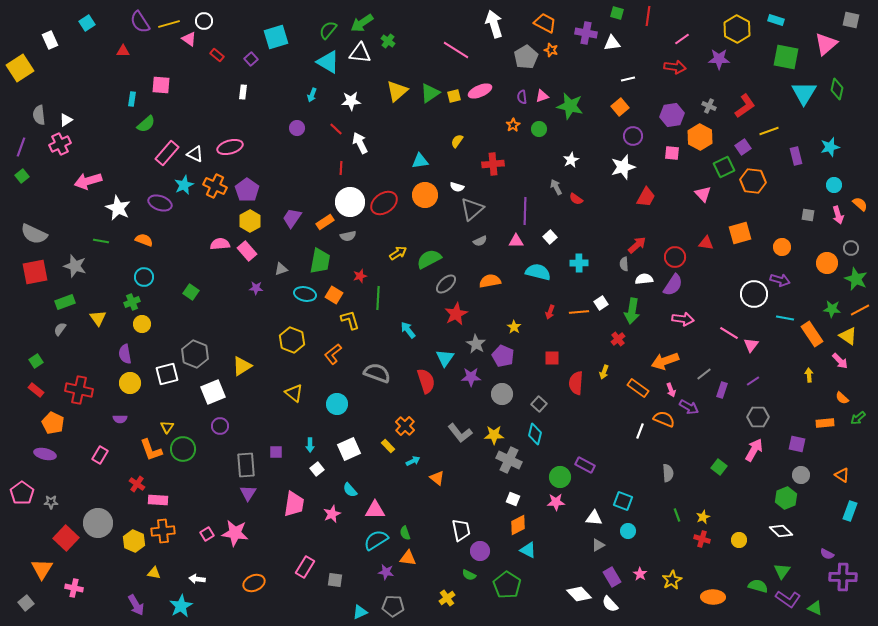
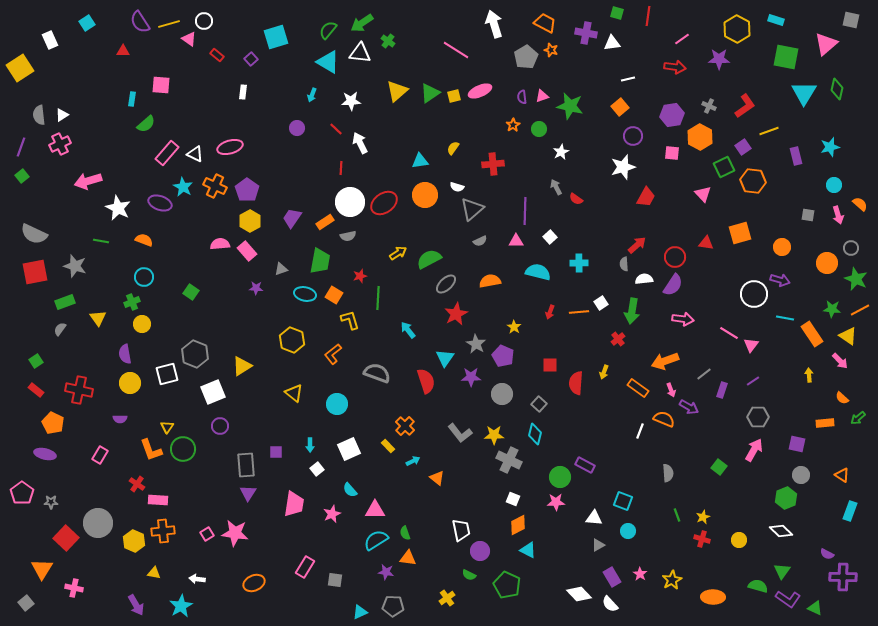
white triangle at (66, 120): moved 4 px left, 5 px up
yellow semicircle at (457, 141): moved 4 px left, 7 px down
white star at (571, 160): moved 10 px left, 8 px up
cyan star at (184, 185): moved 1 px left, 2 px down; rotated 18 degrees counterclockwise
red square at (552, 358): moved 2 px left, 7 px down
green pentagon at (507, 585): rotated 8 degrees counterclockwise
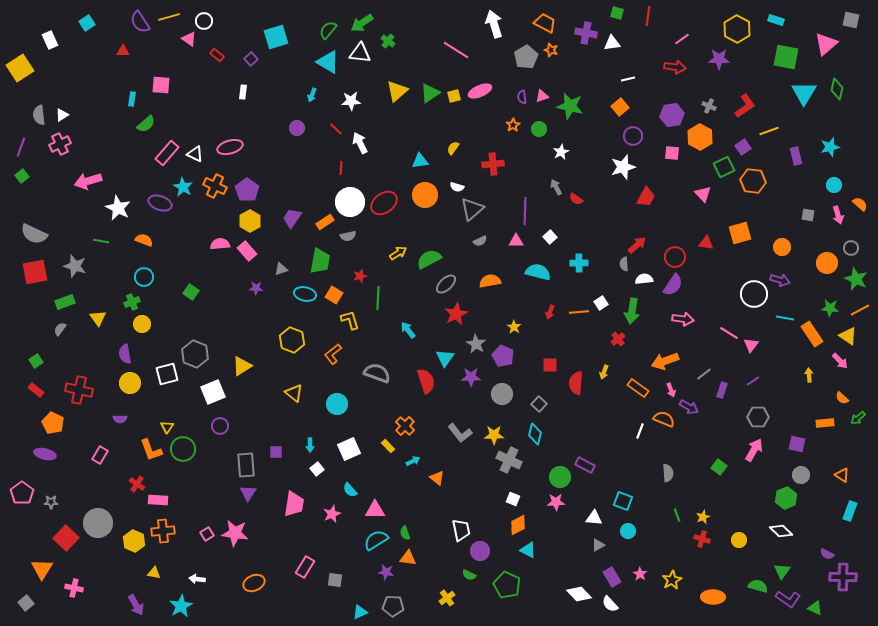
yellow line at (169, 24): moved 7 px up
green star at (832, 309): moved 2 px left, 1 px up
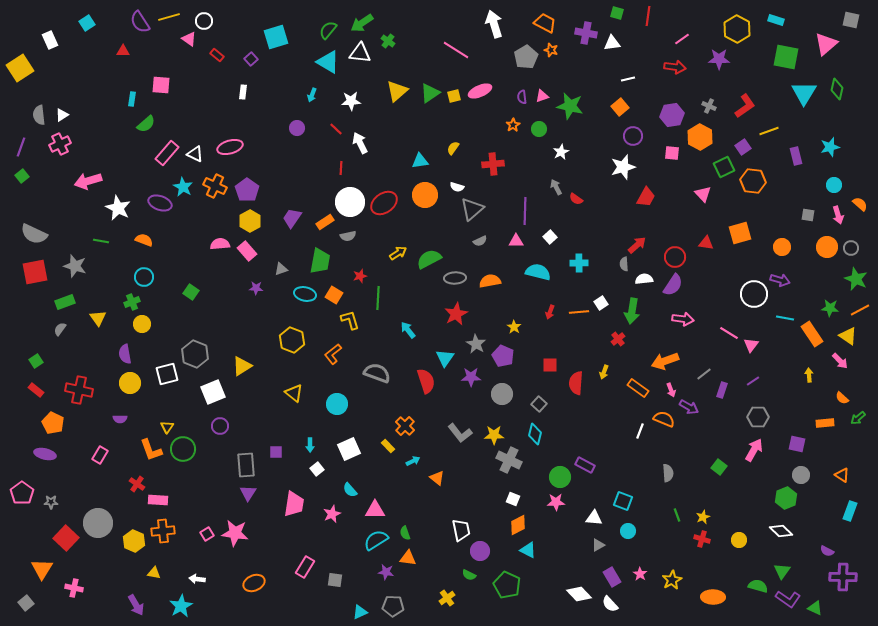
orange circle at (827, 263): moved 16 px up
gray ellipse at (446, 284): moved 9 px right, 6 px up; rotated 40 degrees clockwise
purple semicircle at (827, 554): moved 3 px up
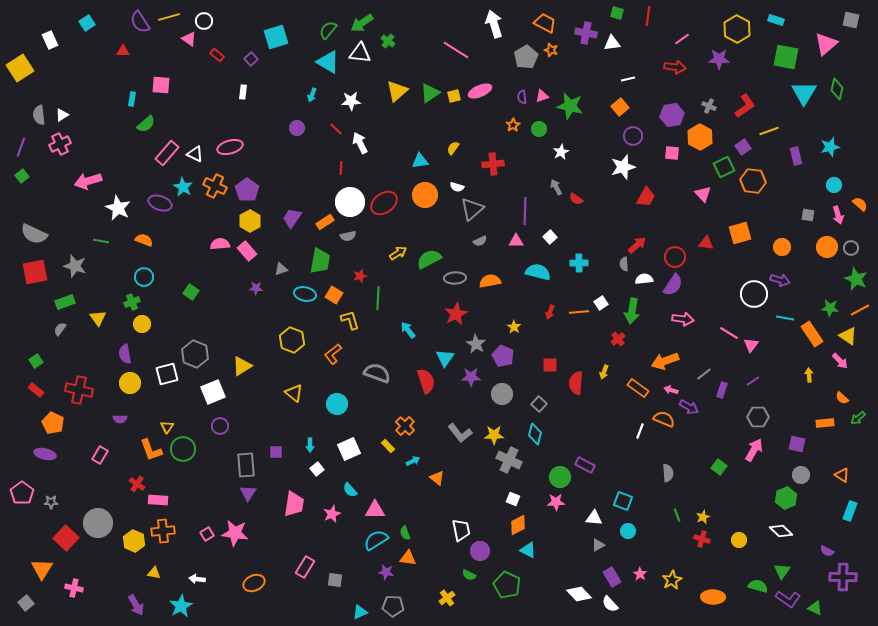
pink arrow at (671, 390): rotated 128 degrees clockwise
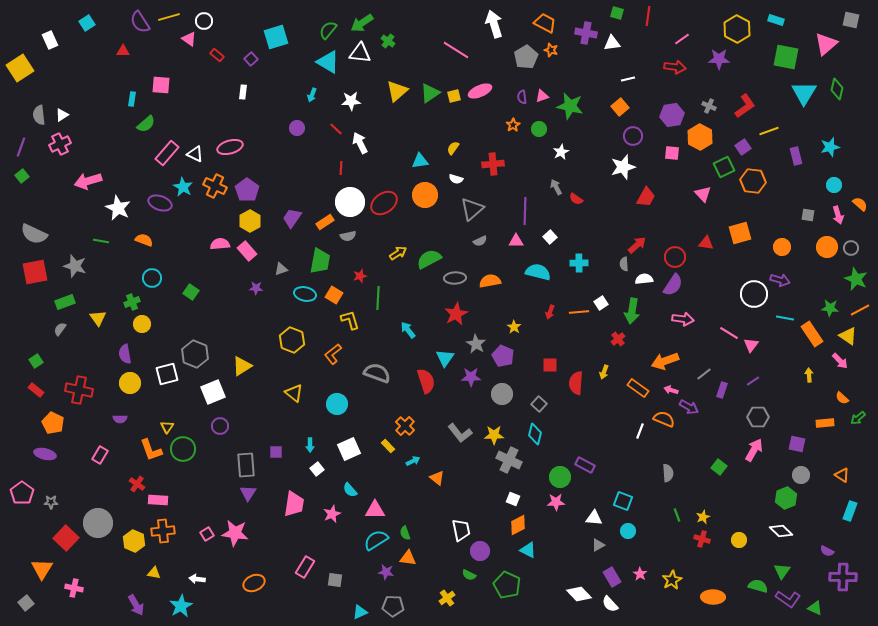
white semicircle at (457, 187): moved 1 px left, 8 px up
cyan circle at (144, 277): moved 8 px right, 1 px down
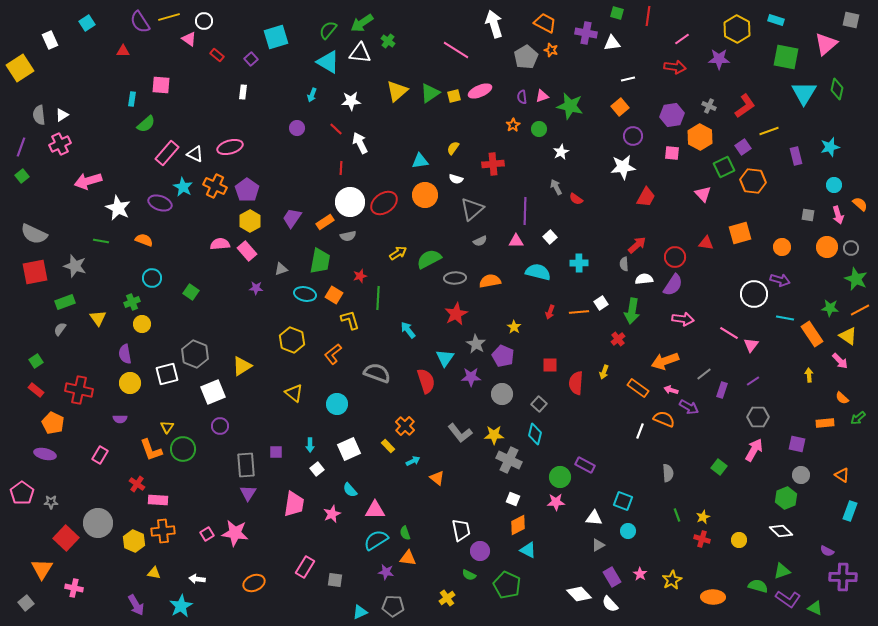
white star at (623, 167): rotated 10 degrees clockwise
green triangle at (782, 571): rotated 36 degrees clockwise
